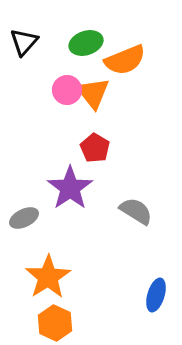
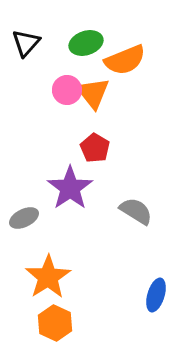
black triangle: moved 2 px right, 1 px down
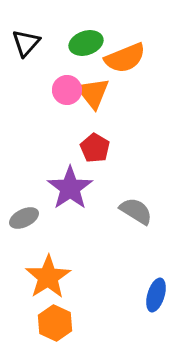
orange semicircle: moved 2 px up
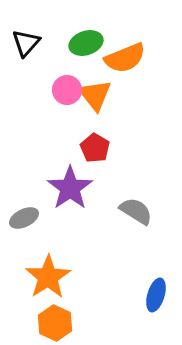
orange triangle: moved 2 px right, 2 px down
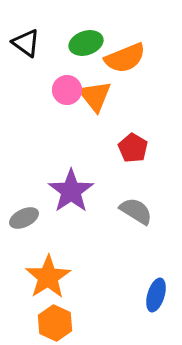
black triangle: rotated 36 degrees counterclockwise
orange triangle: moved 1 px down
red pentagon: moved 38 px right
purple star: moved 1 px right, 3 px down
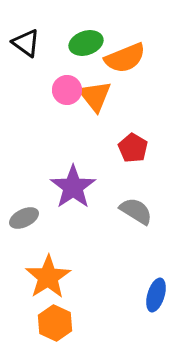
purple star: moved 2 px right, 4 px up
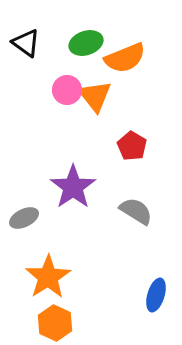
red pentagon: moved 1 px left, 2 px up
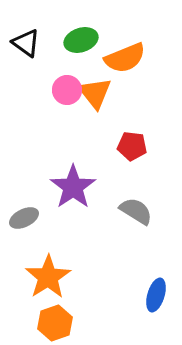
green ellipse: moved 5 px left, 3 px up
orange triangle: moved 3 px up
red pentagon: rotated 24 degrees counterclockwise
orange hexagon: rotated 16 degrees clockwise
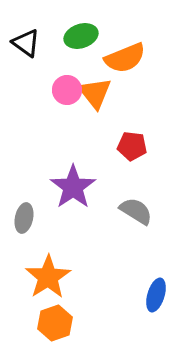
green ellipse: moved 4 px up
gray ellipse: rotated 52 degrees counterclockwise
